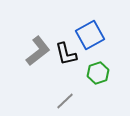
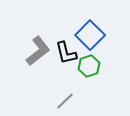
blue square: rotated 16 degrees counterclockwise
black L-shape: moved 1 px up
green hexagon: moved 9 px left, 7 px up
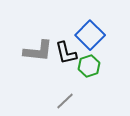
gray L-shape: rotated 44 degrees clockwise
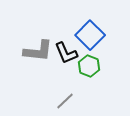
black L-shape: rotated 10 degrees counterclockwise
green hexagon: rotated 20 degrees counterclockwise
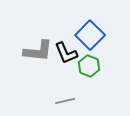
gray line: rotated 30 degrees clockwise
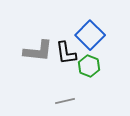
black L-shape: rotated 15 degrees clockwise
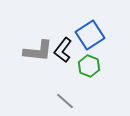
blue square: rotated 12 degrees clockwise
black L-shape: moved 3 px left, 3 px up; rotated 45 degrees clockwise
gray line: rotated 54 degrees clockwise
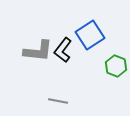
green hexagon: moved 27 px right
gray line: moved 7 px left; rotated 30 degrees counterclockwise
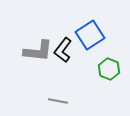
green hexagon: moved 7 px left, 3 px down
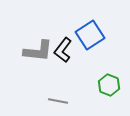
green hexagon: moved 16 px down
